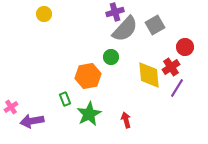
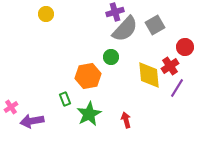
yellow circle: moved 2 px right
red cross: moved 1 px left, 1 px up
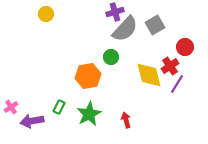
yellow diamond: rotated 8 degrees counterclockwise
purple line: moved 4 px up
green rectangle: moved 6 px left, 8 px down; rotated 48 degrees clockwise
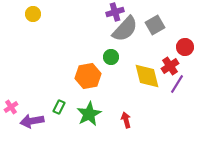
yellow circle: moved 13 px left
yellow diamond: moved 2 px left, 1 px down
